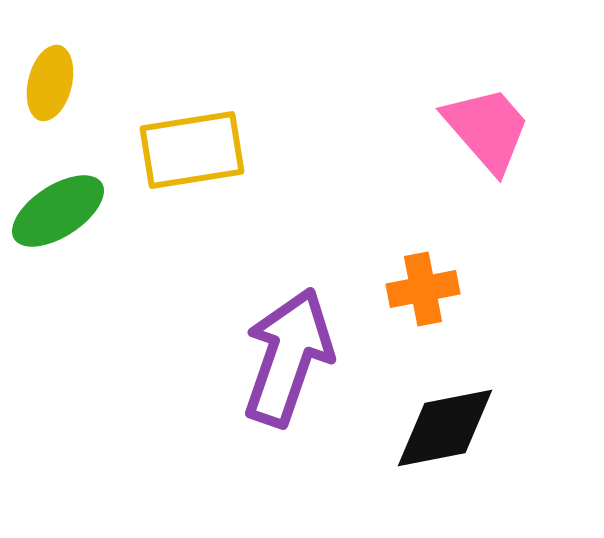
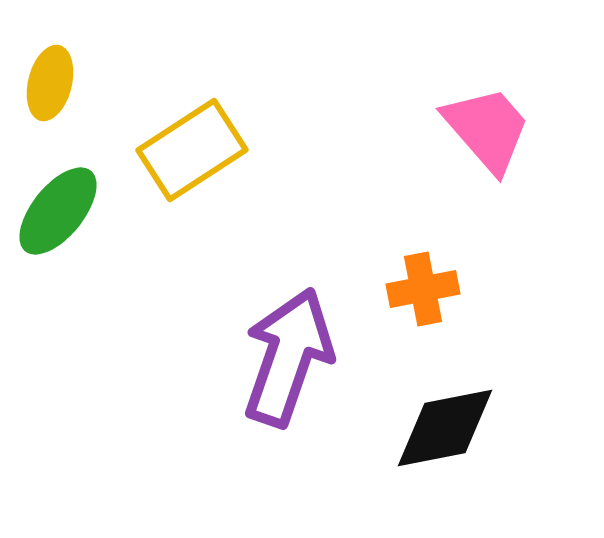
yellow rectangle: rotated 24 degrees counterclockwise
green ellipse: rotated 18 degrees counterclockwise
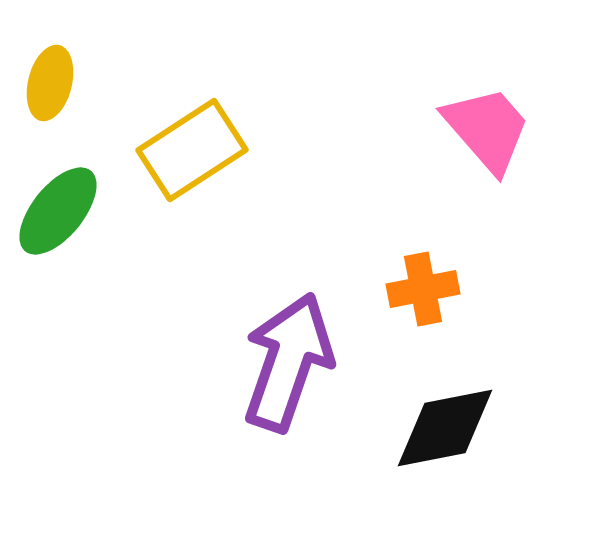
purple arrow: moved 5 px down
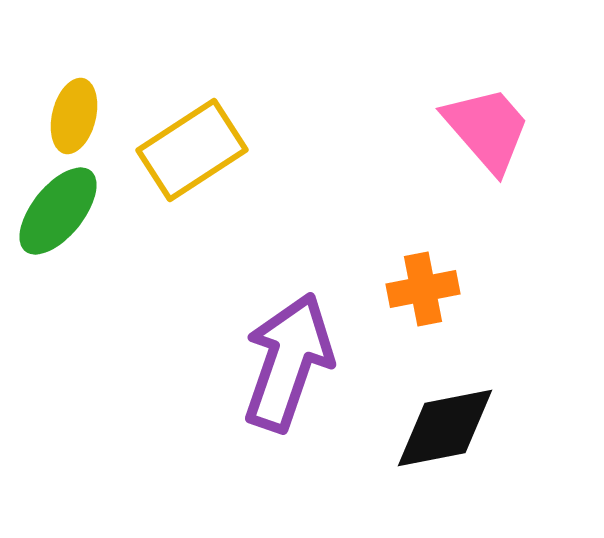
yellow ellipse: moved 24 px right, 33 px down
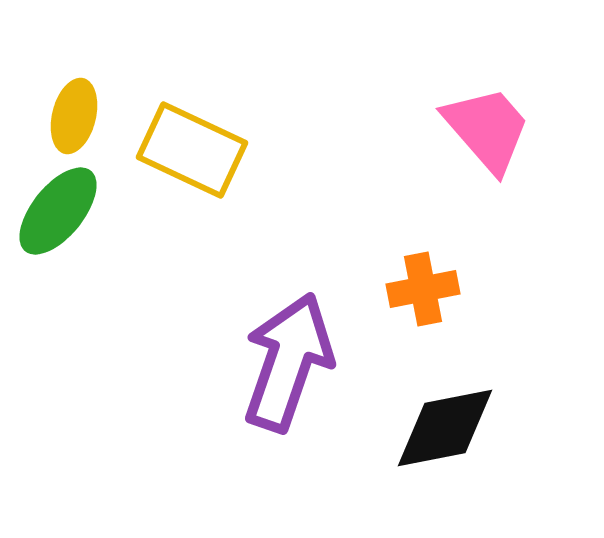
yellow rectangle: rotated 58 degrees clockwise
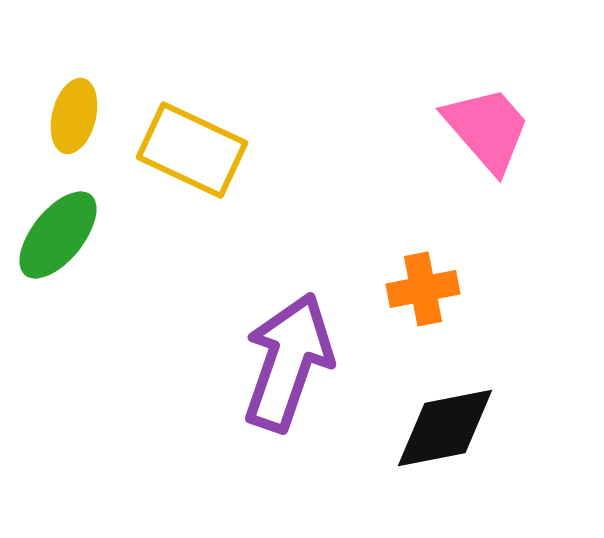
green ellipse: moved 24 px down
